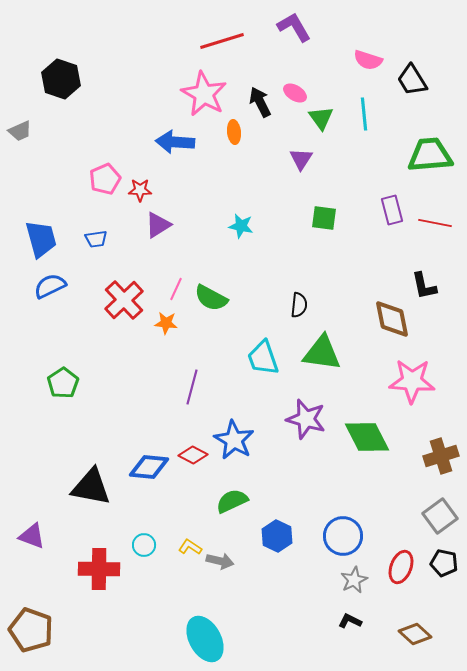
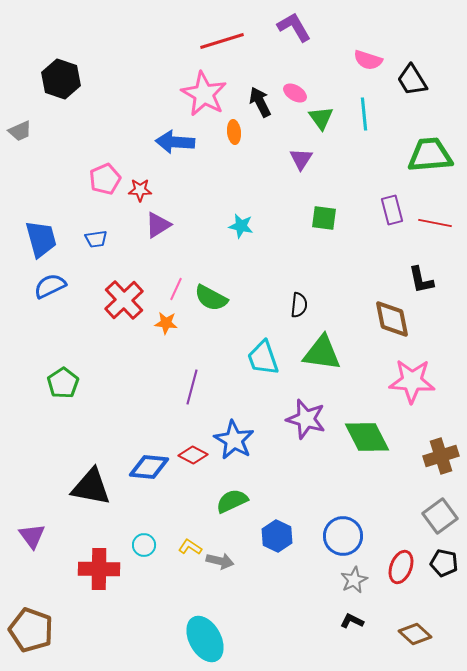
black L-shape at (424, 286): moved 3 px left, 6 px up
purple triangle at (32, 536): rotated 32 degrees clockwise
black L-shape at (350, 621): moved 2 px right
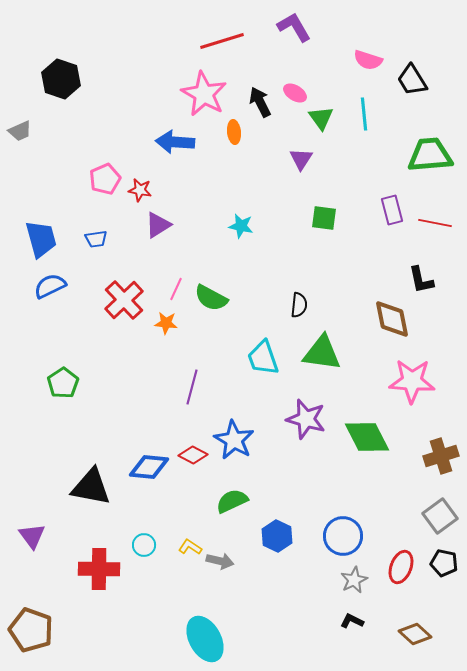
red star at (140, 190): rotated 10 degrees clockwise
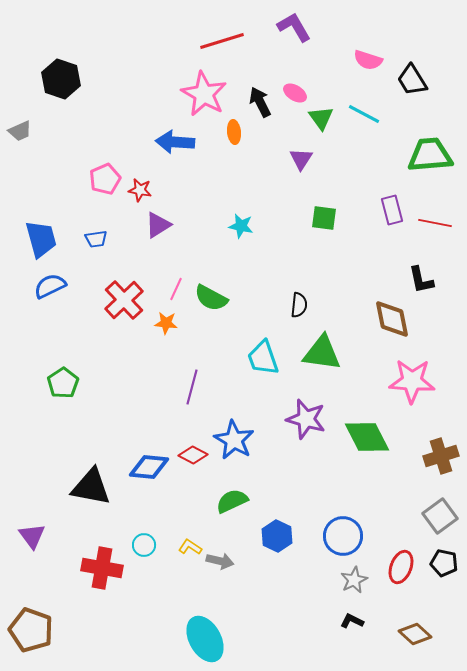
cyan line at (364, 114): rotated 56 degrees counterclockwise
red cross at (99, 569): moved 3 px right, 1 px up; rotated 9 degrees clockwise
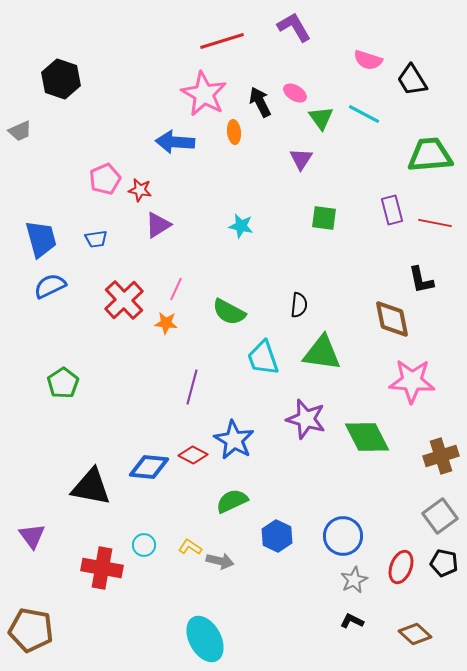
green semicircle at (211, 298): moved 18 px right, 14 px down
brown pentagon at (31, 630): rotated 9 degrees counterclockwise
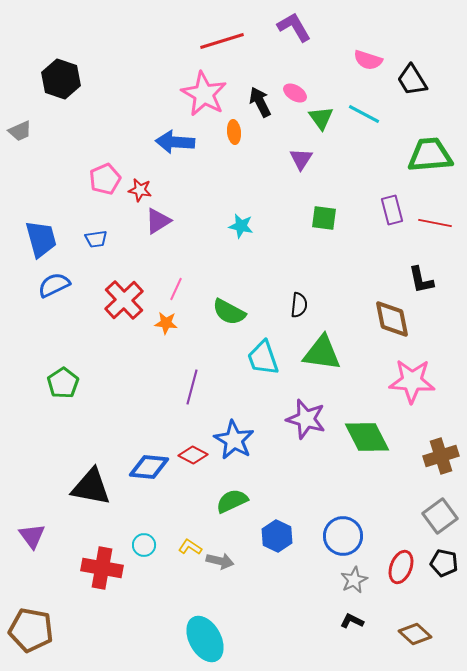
purple triangle at (158, 225): moved 4 px up
blue semicircle at (50, 286): moved 4 px right, 1 px up
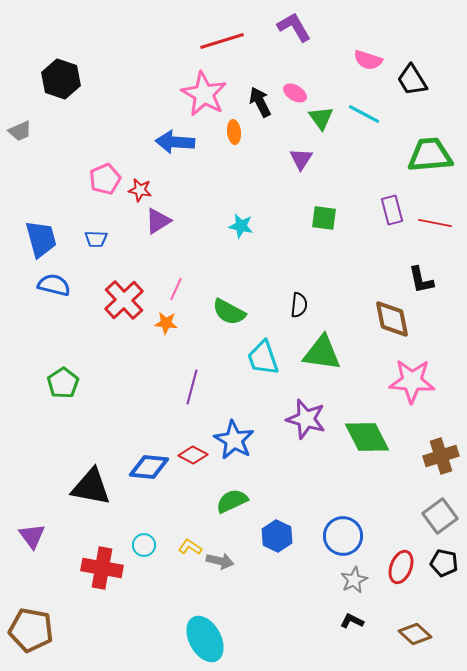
blue trapezoid at (96, 239): rotated 10 degrees clockwise
blue semicircle at (54, 285): rotated 40 degrees clockwise
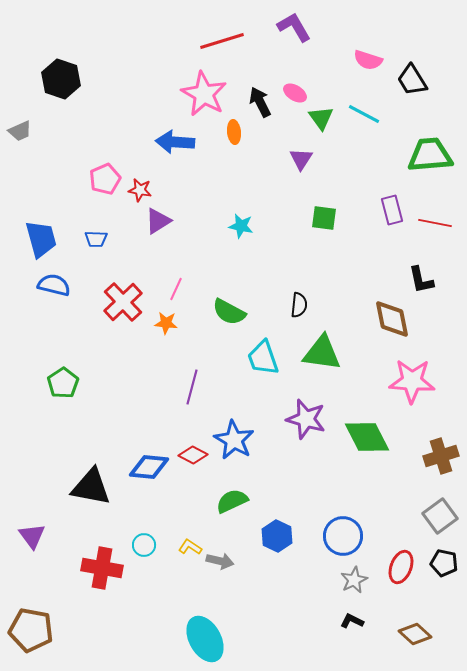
red cross at (124, 300): moved 1 px left, 2 px down
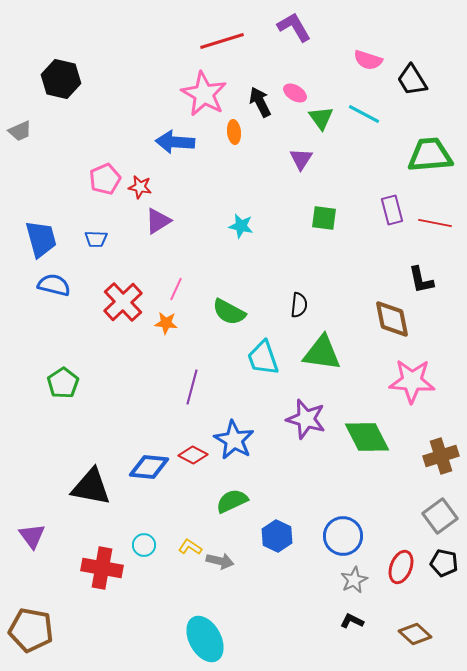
black hexagon at (61, 79): rotated 6 degrees counterclockwise
red star at (140, 190): moved 3 px up
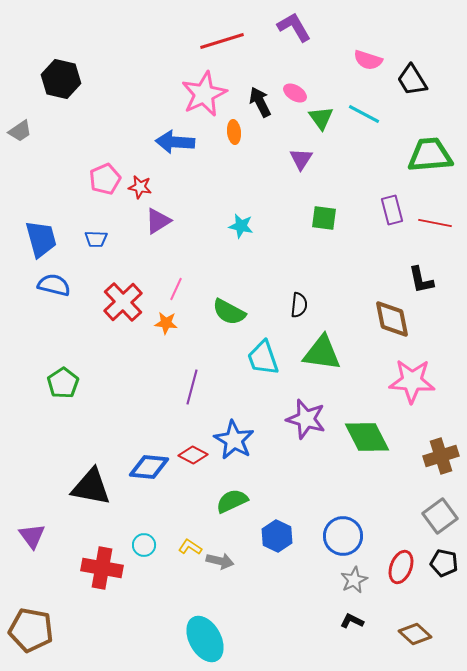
pink star at (204, 94): rotated 18 degrees clockwise
gray trapezoid at (20, 131): rotated 10 degrees counterclockwise
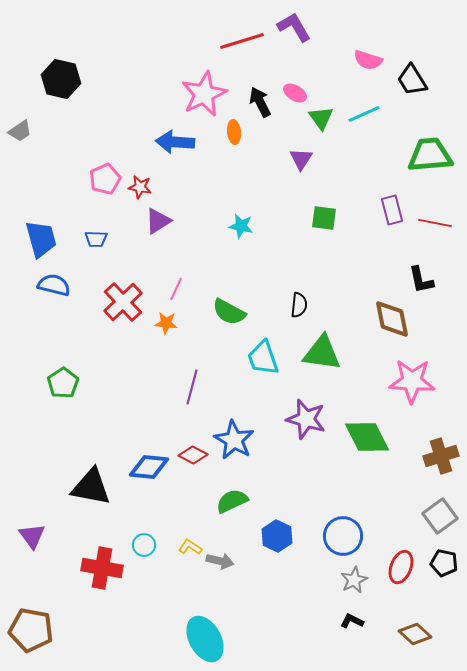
red line at (222, 41): moved 20 px right
cyan line at (364, 114): rotated 52 degrees counterclockwise
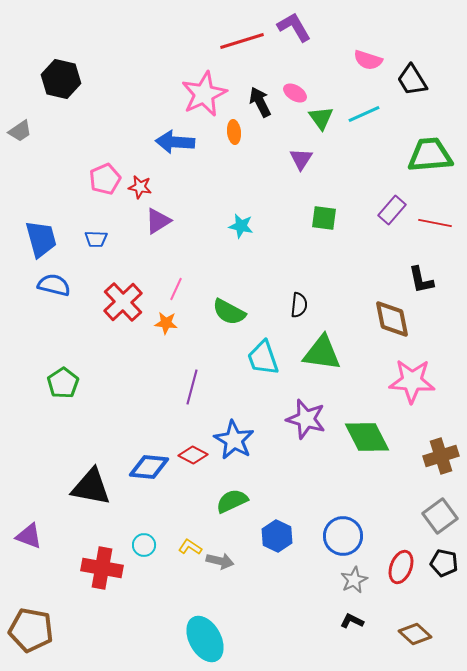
purple rectangle at (392, 210): rotated 56 degrees clockwise
purple triangle at (32, 536): moved 3 px left; rotated 32 degrees counterclockwise
